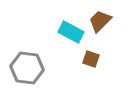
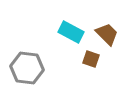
brown trapezoid: moved 7 px right, 13 px down; rotated 90 degrees clockwise
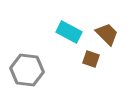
cyan rectangle: moved 2 px left
gray hexagon: moved 2 px down
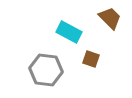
brown trapezoid: moved 3 px right, 16 px up
gray hexagon: moved 19 px right
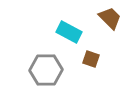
gray hexagon: rotated 8 degrees counterclockwise
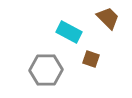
brown trapezoid: moved 2 px left
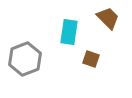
cyan rectangle: rotated 70 degrees clockwise
gray hexagon: moved 21 px left, 11 px up; rotated 20 degrees counterclockwise
